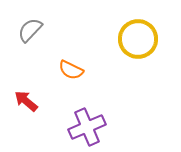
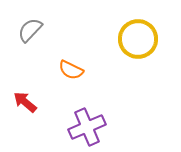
red arrow: moved 1 px left, 1 px down
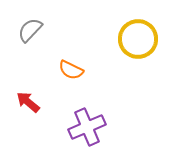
red arrow: moved 3 px right
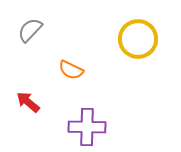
purple cross: rotated 24 degrees clockwise
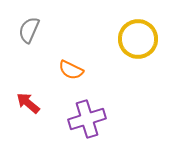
gray semicircle: moved 1 px left; rotated 20 degrees counterclockwise
red arrow: moved 1 px down
purple cross: moved 8 px up; rotated 18 degrees counterclockwise
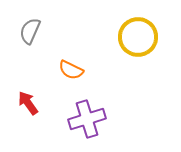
gray semicircle: moved 1 px right, 1 px down
yellow circle: moved 2 px up
red arrow: rotated 15 degrees clockwise
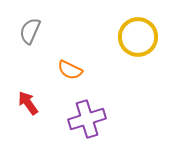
orange semicircle: moved 1 px left
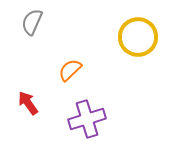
gray semicircle: moved 2 px right, 9 px up
orange semicircle: rotated 110 degrees clockwise
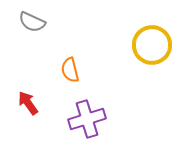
gray semicircle: rotated 88 degrees counterclockwise
yellow circle: moved 14 px right, 8 px down
orange semicircle: rotated 60 degrees counterclockwise
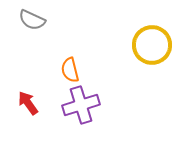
gray semicircle: moved 2 px up
purple cross: moved 6 px left, 14 px up
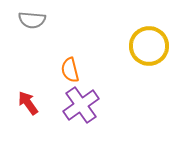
gray semicircle: rotated 20 degrees counterclockwise
yellow circle: moved 3 px left, 1 px down
purple cross: rotated 18 degrees counterclockwise
